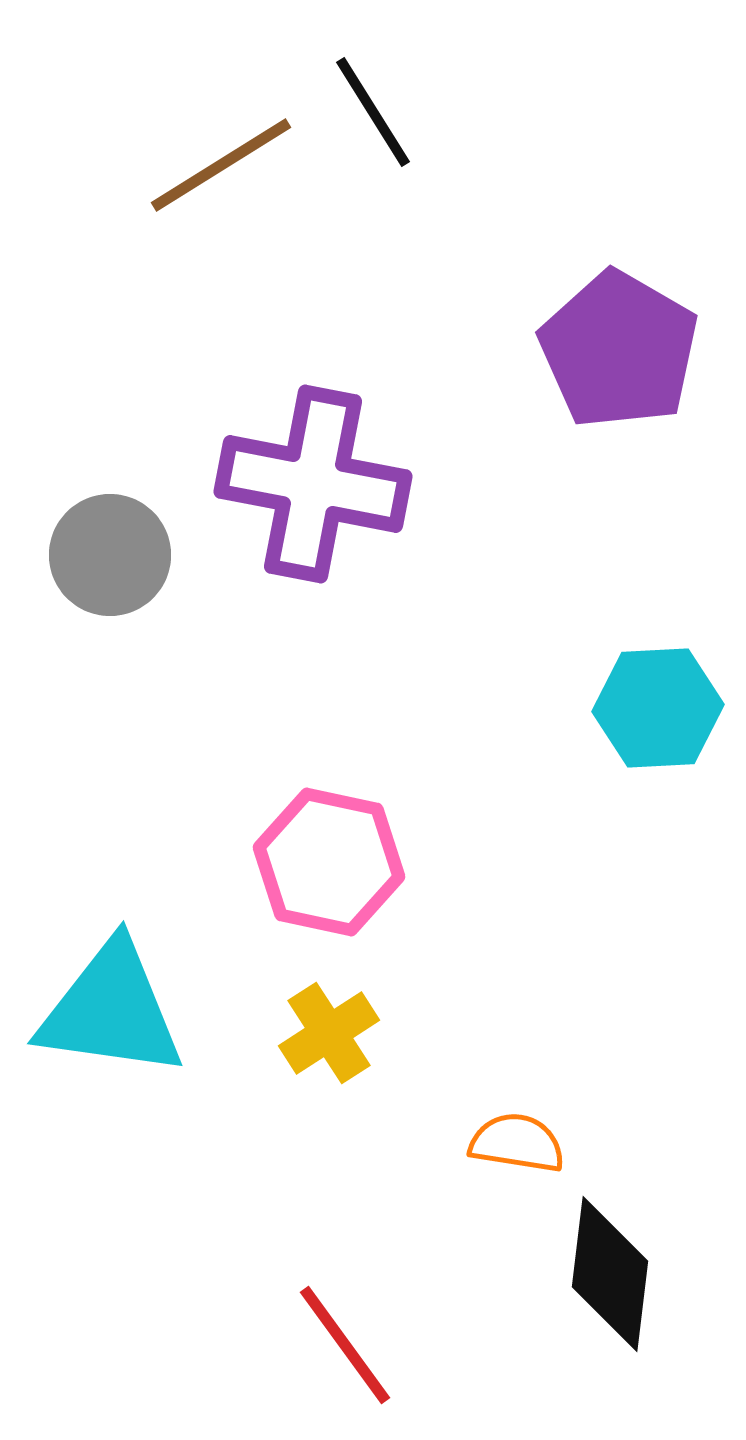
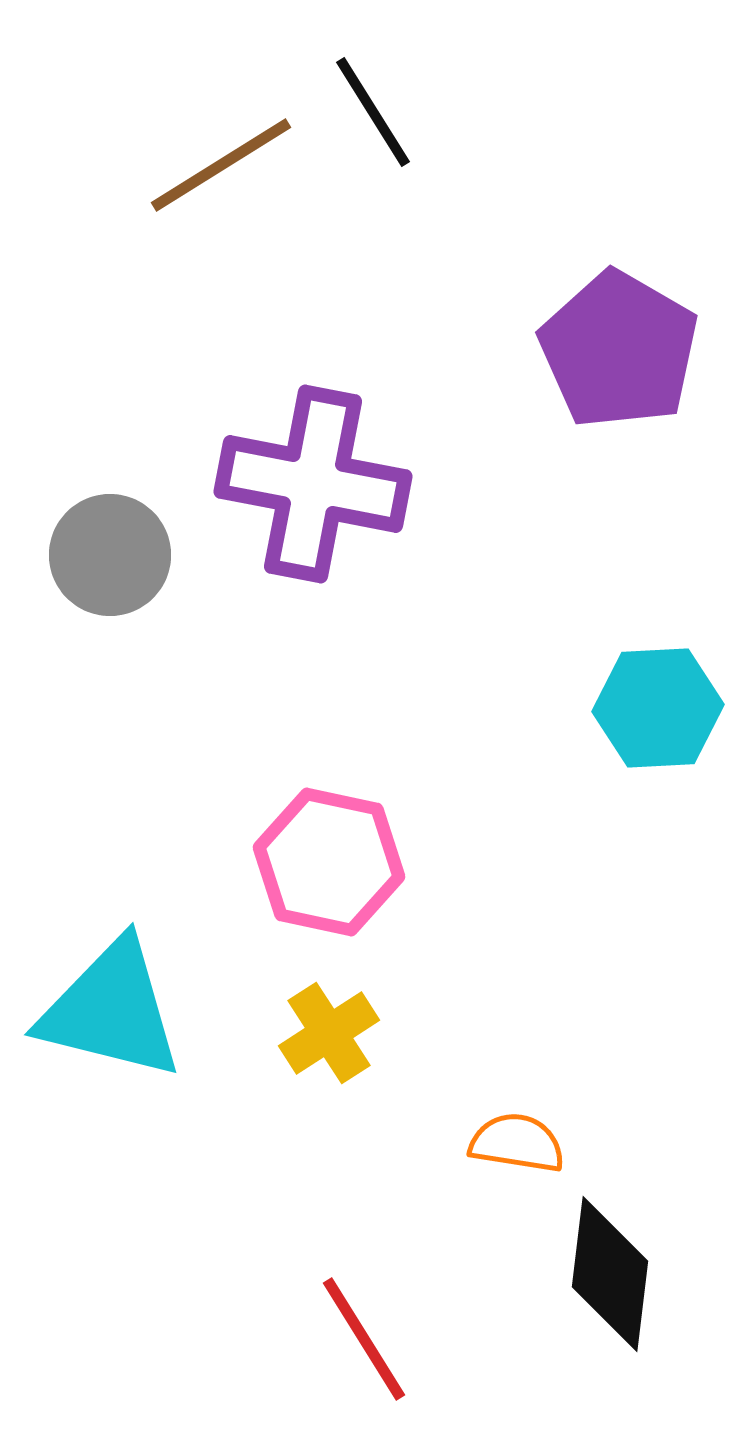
cyan triangle: rotated 6 degrees clockwise
red line: moved 19 px right, 6 px up; rotated 4 degrees clockwise
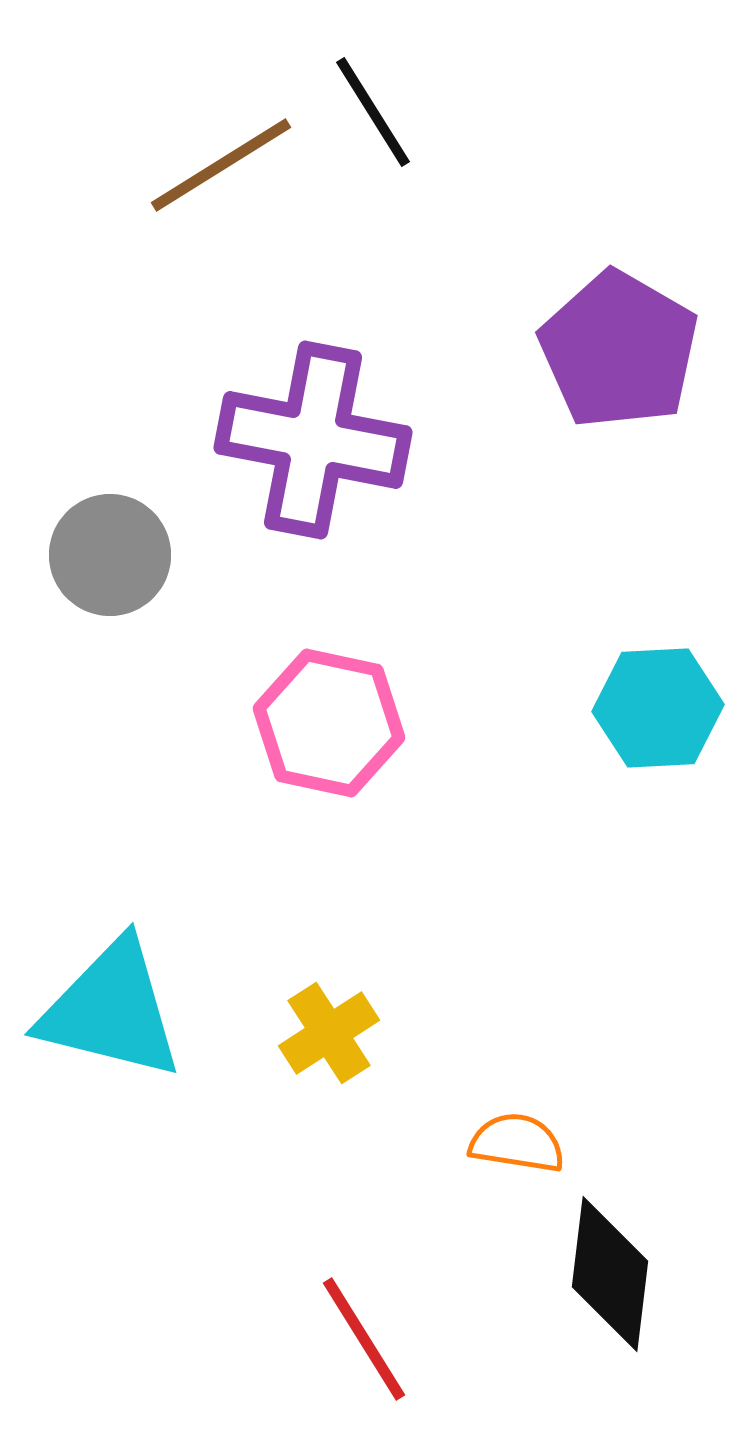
purple cross: moved 44 px up
pink hexagon: moved 139 px up
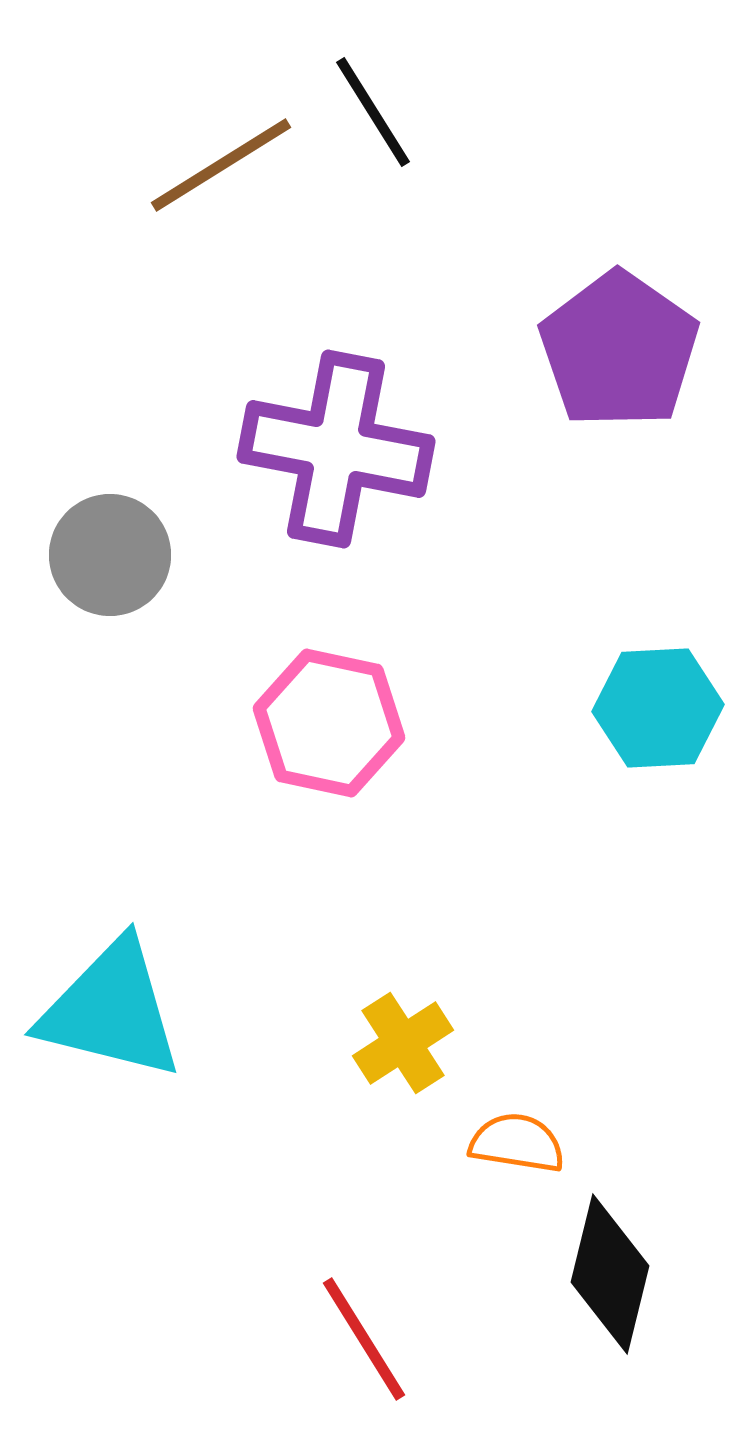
purple pentagon: rotated 5 degrees clockwise
purple cross: moved 23 px right, 9 px down
yellow cross: moved 74 px right, 10 px down
black diamond: rotated 7 degrees clockwise
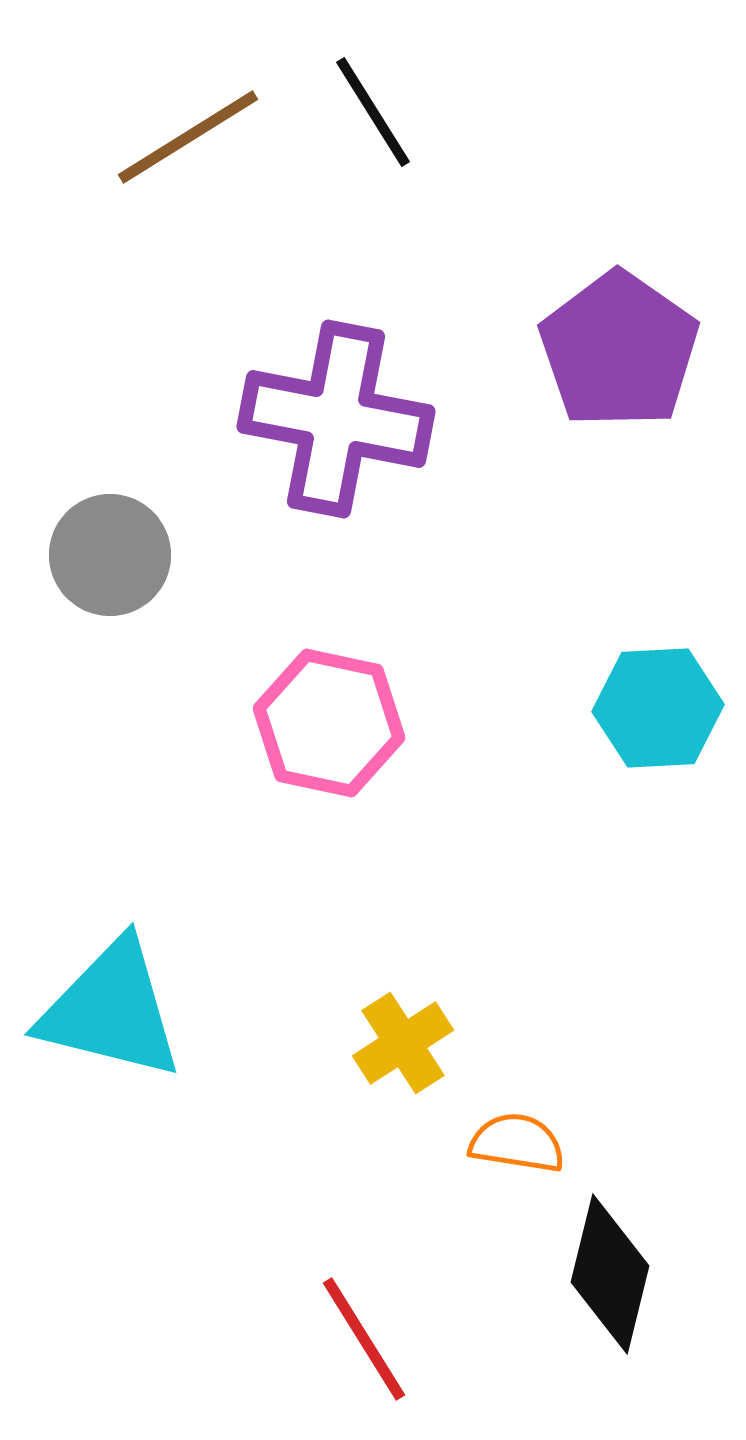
brown line: moved 33 px left, 28 px up
purple cross: moved 30 px up
